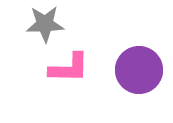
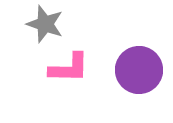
gray star: rotated 21 degrees clockwise
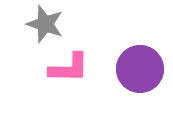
purple circle: moved 1 px right, 1 px up
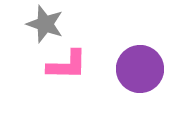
pink L-shape: moved 2 px left, 3 px up
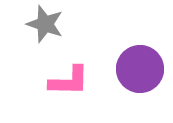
pink L-shape: moved 2 px right, 16 px down
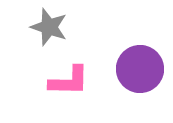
gray star: moved 4 px right, 3 px down
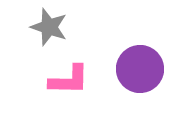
pink L-shape: moved 1 px up
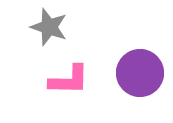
purple circle: moved 4 px down
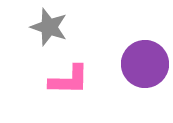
purple circle: moved 5 px right, 9 px up
